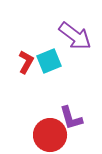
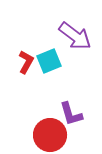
purple L-shape: moved 4 px up
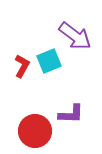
red L-shape: moved 4 px left, 4 px down
purple L-shape: rotated 72 degrees counterclockwise
red circle: moved 15 px left, 4 px up
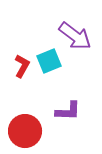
purple L-shape: moved 3 px left, 3 px up
red circle: moved 10 px left
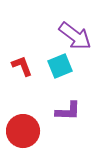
cyan square: moved 11 px right, 5 px down
red L-shape: rotated 50 degrees counterclockwise
red circle: moved 2 px left
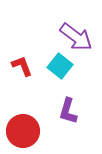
purple arrow: moved 1 px right, 1 px down
cyan square: rotated 30 degrees counterclockwise
purple L-shape: rotated 104 degrees clockwise
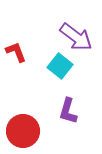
red L-shape: moved 6 px left, 14 px up
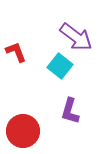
purple L-shape: moved 2 px right
